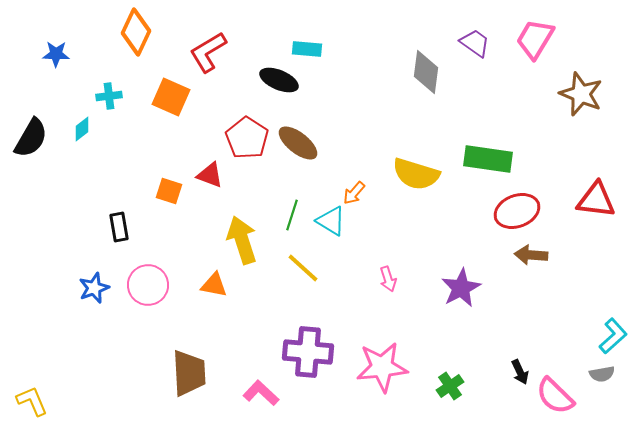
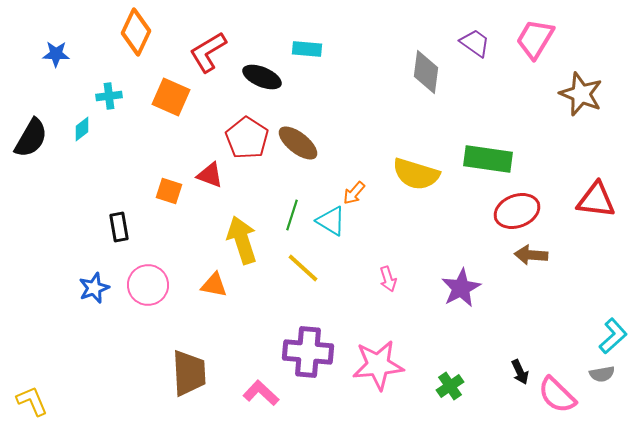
black ellipse at (279, 80): moved 17 px left, 3 px up
pink star at (382, 367): moved 4 px left, 2 px up
pink semicircle at (555, 396): moved 2 px right, 1 px up
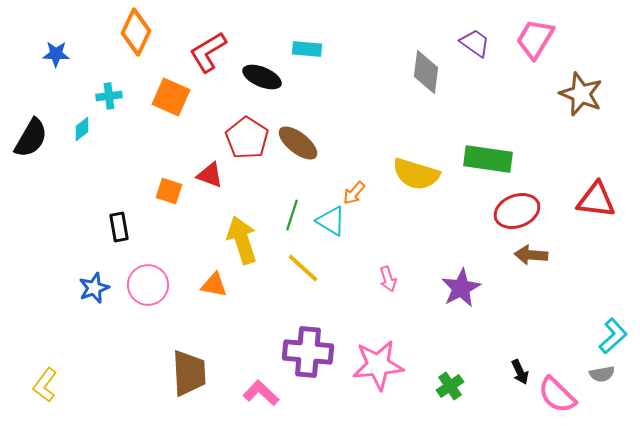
yellow L-shape at (32, 401): moved 13 px right, 16 px up; rotated 120 degrees counterclockwise
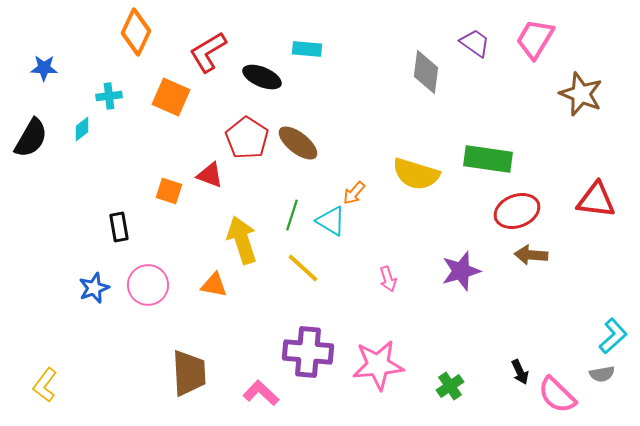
blue star at (56, 54): moved 12 px left, 14 px down
purple star at (461, 288): moved 17 px up; rotated 12 degrees clockwise
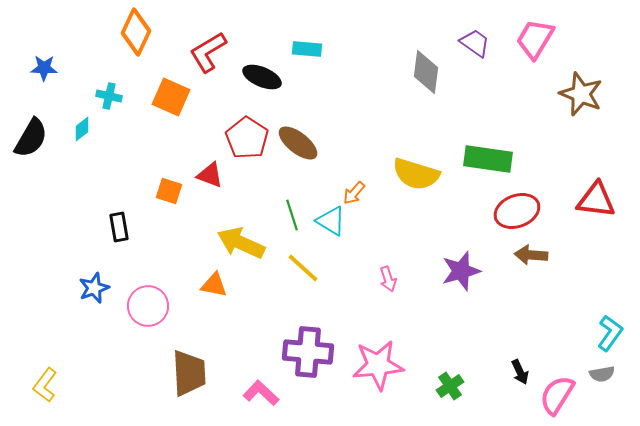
cyan cross at (109, 96): rotated 20 degrees clockwise
green line at (292, 215): rotated 36 degrees counterclockwise
yellow arrow at (242, 240): moved 1 px left, 3 px down; rotated 48 degrees counterclockwise
pink circle at (148, 285): moved 21 px down
cyan L-shape at (613, 336): moved 3 px left, 3 px up; rotated 12 degrees counterclockwise
pink semicircle at (557, 395): rotated 78 degrees clockwise
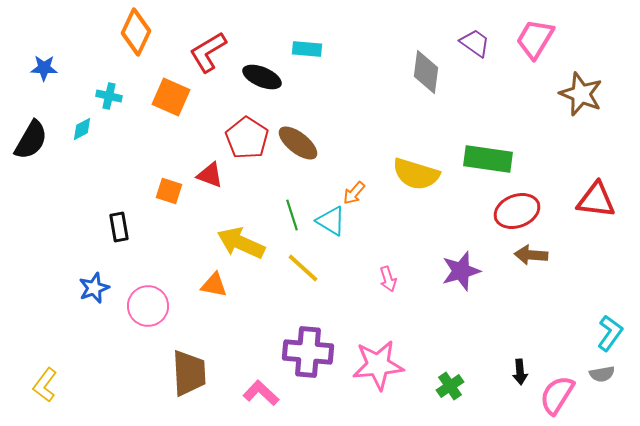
cyan diamond at (82, 129): rotated 10 degrees clockwise
black semicircle at (31, 138): moved 2 px down
black arrow at (520, 372): rotated 20 degrees clockwise
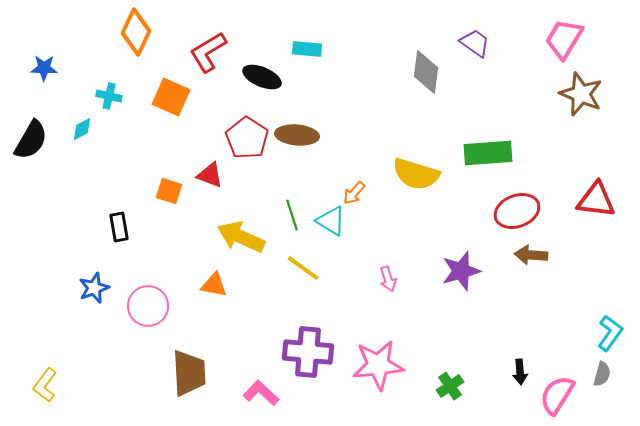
pink trapezoid at (535, 39): moved 29 px right
brown ellipse at (298, 143): moved 1 px left, 8 px up; rotated 33 degrees counterclockwise
green rectangle at (488, 159): moved 6 px up; rotated 12 degrees counterclockwise
yellow arrow at (241, 243): moved 6 px up
yellow line at (303, 268): rotated 6 degrees counterclockwise
gray semicircle at (602, 374): rotated 65 degrees counterclockwise
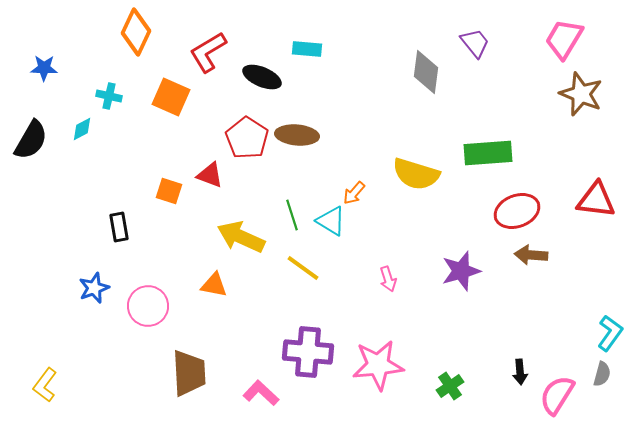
purple trapezoid at (475, 43): rotated 16 degrees clockwise
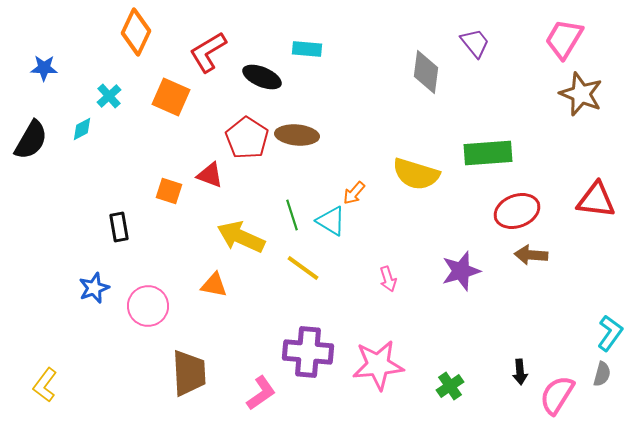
cyan cross at (109, 96): rotated 35 degrees clockwise
pink L-shape at (261, 393): rotated 102 degrees clockwise
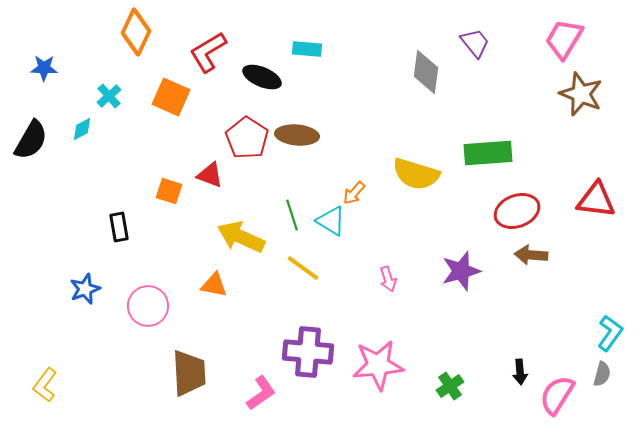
blue star at (94, 288): moved 9 px left, 1 px down
